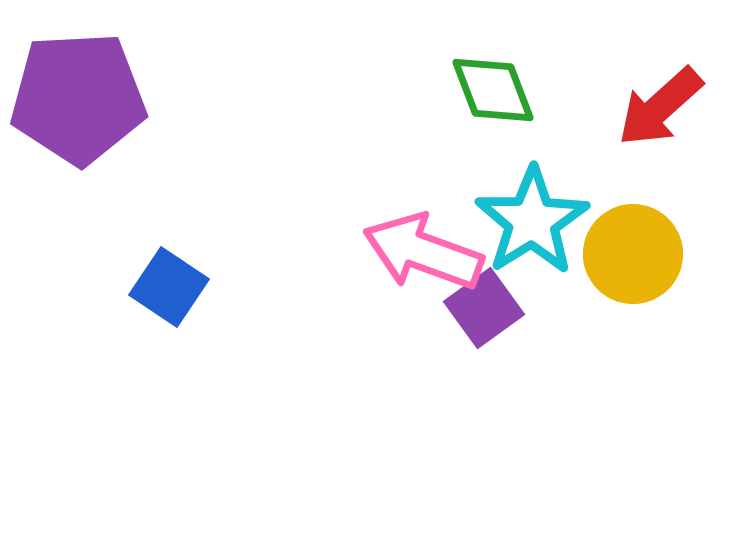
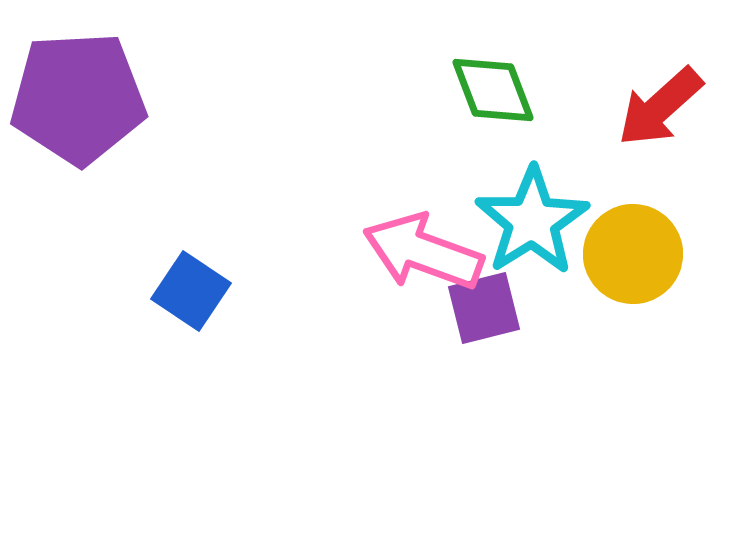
blue square: moved 22 px right, 4 px down
purple square: rotated 22 degrees clockwise
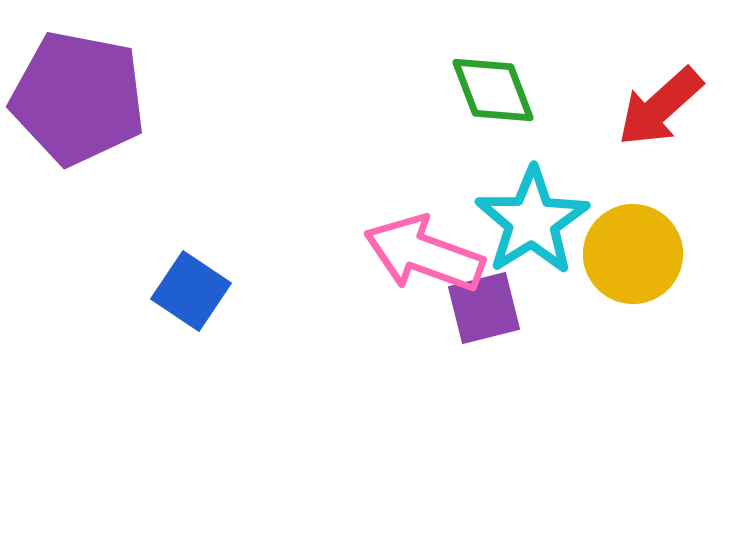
purple pentagon: rotated 14 degrees clockwise
pink arrow: moved 1 px right, 2 px down
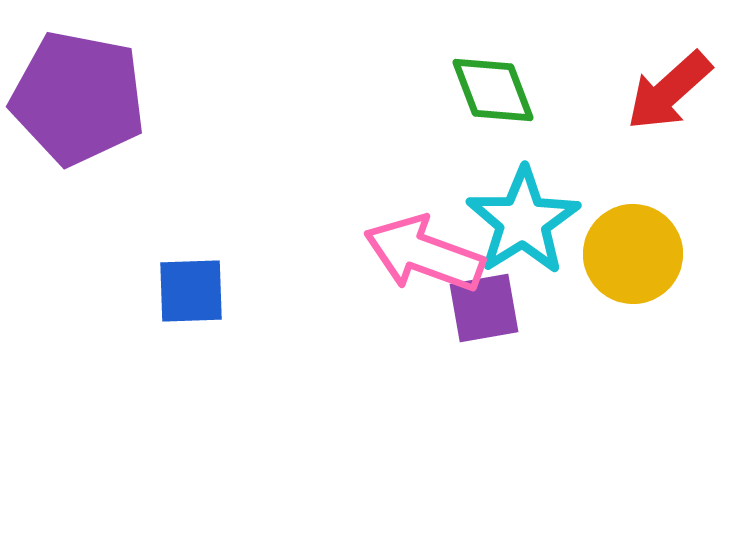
red arrow: moved 9 px right, 16 px up
cyan star: moved 9 px left
blue square: rotated 36 degrees counterclockwise
purple square: rotated 4 degrees clockwise
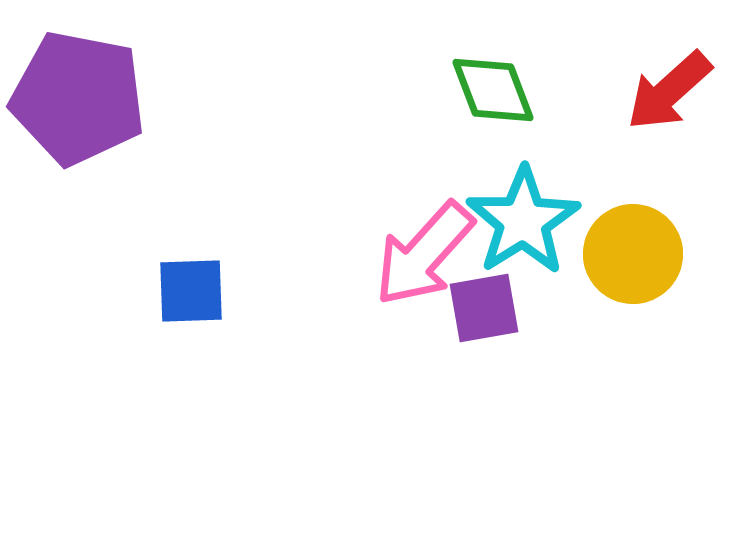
pink arrow: rotated 68 degrees counterclockwise
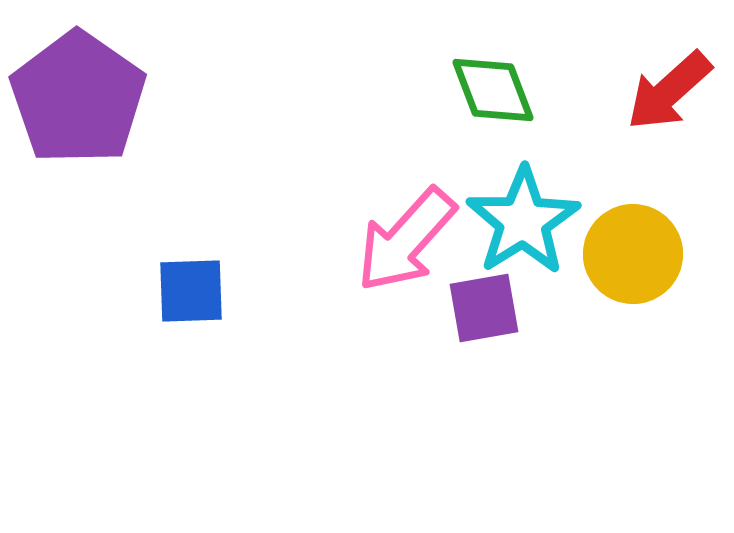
purple pentagon: rotated 24 degrees clockwise
pink arrow: moved 18 px left, 14 px up
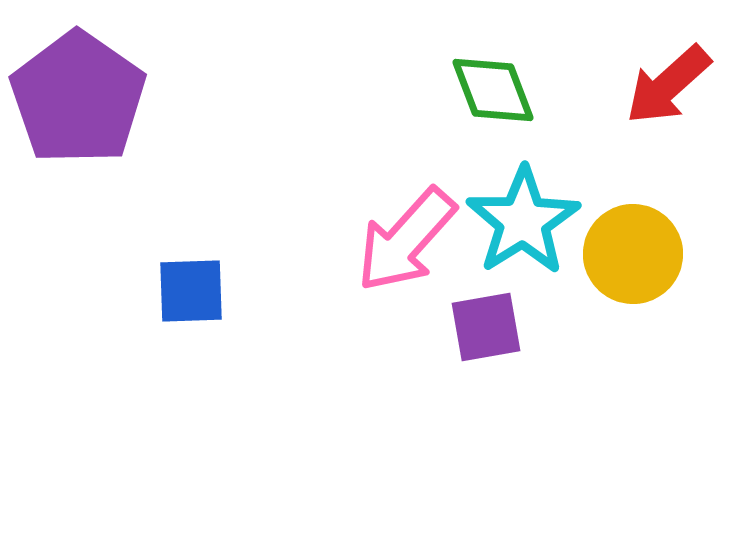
red arrow: moved 1 px left, 6 px up
purple square: moved 2 px right, 19 px down
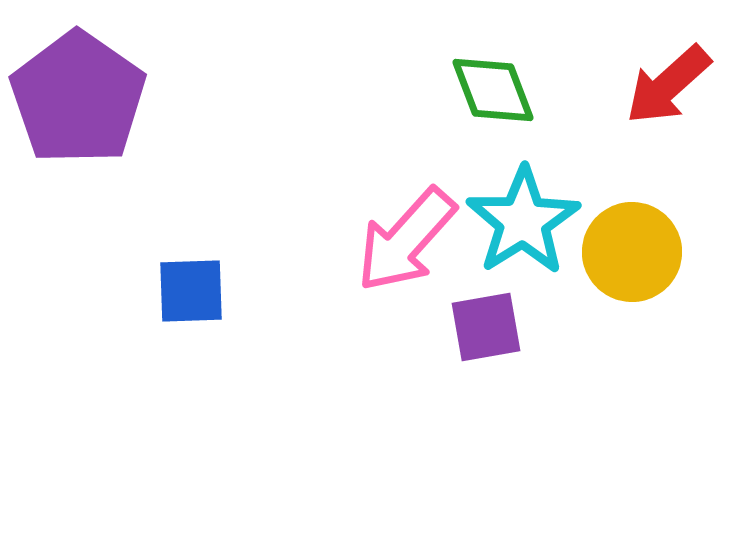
yellow circle: moved 1 px left, 2 px up
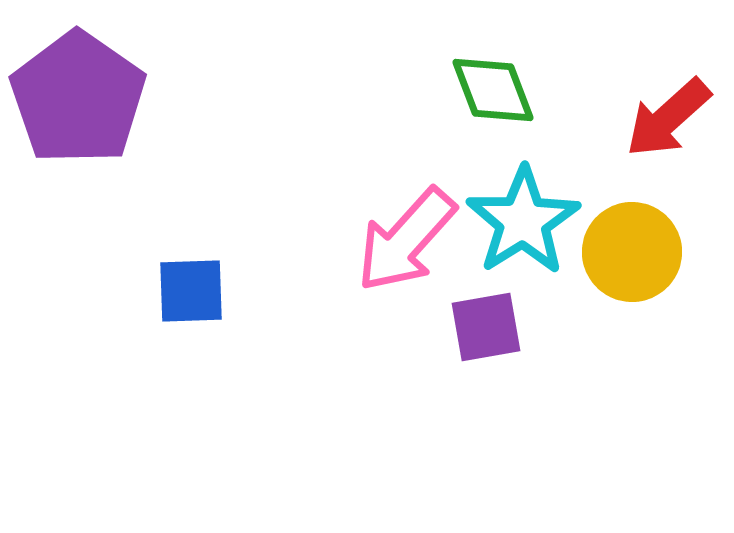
red arrow: moved 33 px down
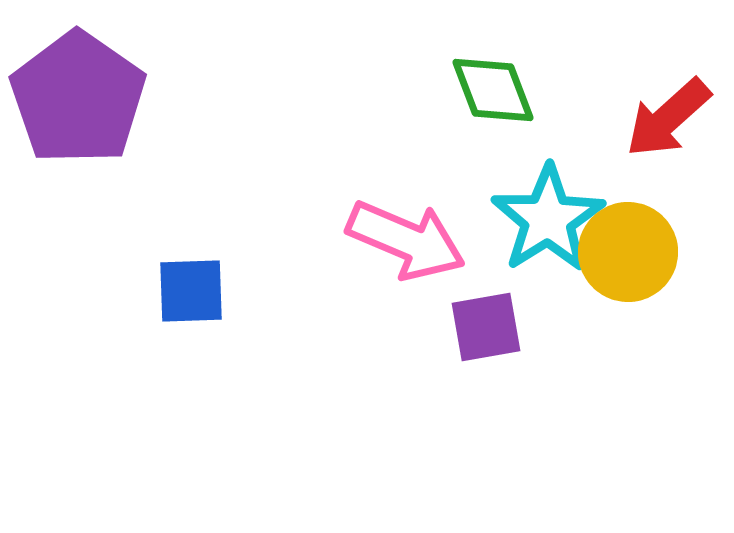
cyan star: moved 25 px right, 2 px up
pink arrow: rotated 109 degrees counterclockwise
yellow circle: moved 4 px left
